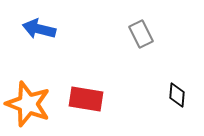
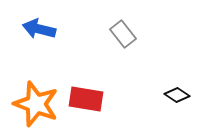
gray rectangle: moved 18 px left; rotated 12 degrees counterclockwise
black diamond: rotated 60 degrees counterclockwise
orange star: moved 8 px right
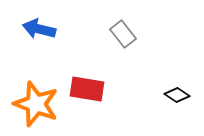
red rectangle: moved 1 px right, 10 px up
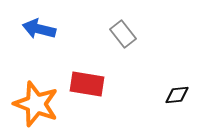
red rectangle: moved 5 px up
black diamond: rotated 40 degrees counterclockwise
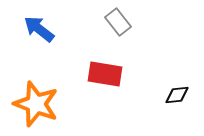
blue arrow: rotated 24 degrees clockwise
gray rectangle: moved 5 px left, 12 px up
red rectangle: moved 18 px right, 10 px up
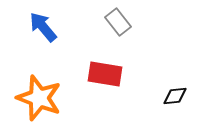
blue arrow: moved 4 px right, 2 px up; rotated 12 degrees clockwise
black diamond: moved 2 px left, 1 px down
orange star: moved 3 px right, 6 px up
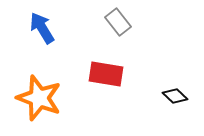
blue arrow: moved 1 px left, 1 px down; rotated 8 degrees clockwise
red rectangle: moved 1 px right
black diamond: rotated 50 degrees clockwise
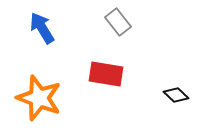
black diamond: moved 1 px right, 1 px up
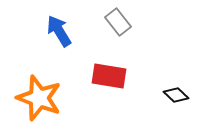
blue arrow: moved 17 px right, 3 px down
red rectangle: moved 3 px right, 2 px down
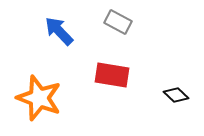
gray rectangle: rotated 24 degrees counterclockwise
blue arrow: rotated 12 degrees counterclockwise
red rectangle: moved 3 px right, 1 px up
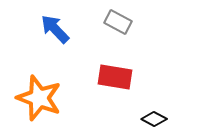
blue arrow: moved 4 px left, 2 px up
red rectangle: moved 3 px right, 2 px down
black diamond: moved 22 px left, 24 px down; rotated 15 degrees counterclockwise
